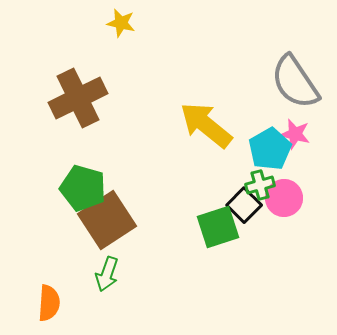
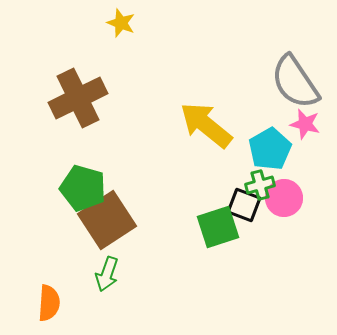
yellow star: rotated 8 degrees clockwise
pink star: moved 10 px right, 10 px up
black square: rotated 24 degrees counterclockwise
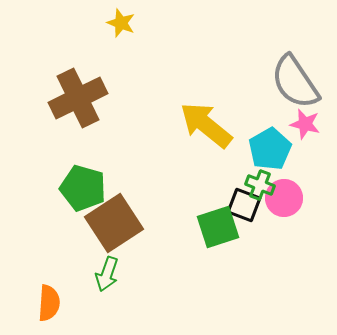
green cross: rotated 36 degrees clockwise
brown square: moved 7 px right, 3 px down
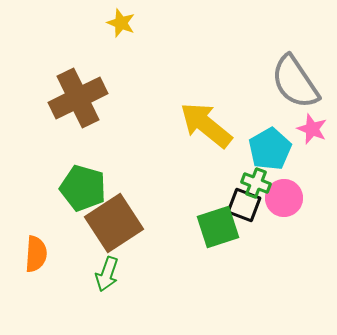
pink star: moved 7 px right, 5 px down; rotated 8 degrees clockwise
green cross: moved 4 px left, 2 px up
orange semicircle: moved 13 px left, 49 px up
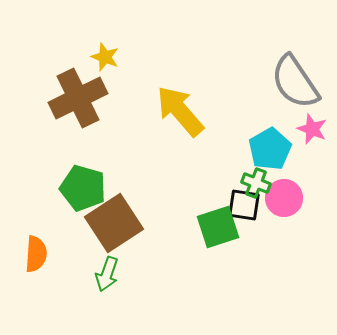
yellow star: moved 16 px left, 34 px down
yellow arrow: moved 26 px left, 14 px up; rotated 10 degrees clockwise
black square: rotated 12 degrees counterclockwise
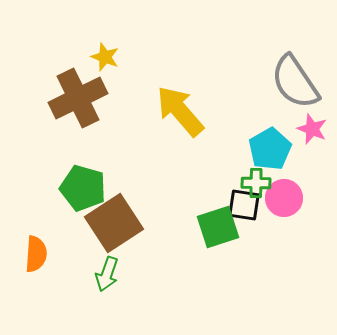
green cross: rotated 20 degrees counterclockwise
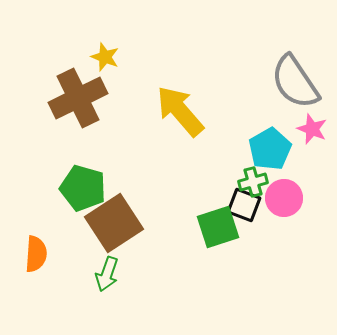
green cross: moved 3 px left, 1 px up; rotated 16 degrees counterclockwise
black square: rotated 12 degrees clockwise
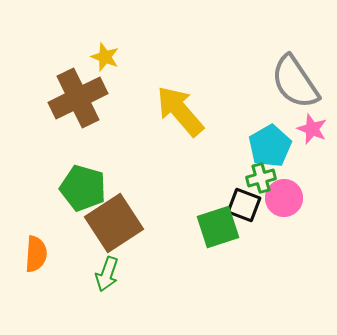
cyan pentagon: moved 3 px up
green cross: moved 8 px right, 4 px up
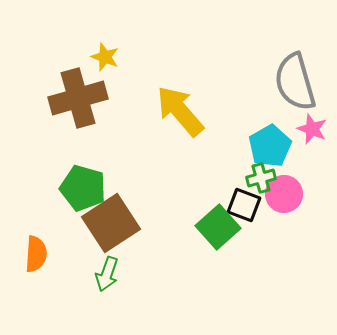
gray semicircle: rotated 18 degrees clockwise
brown cross: rotated 10 degrees clockwise
pink circle: moved 4 px up
brown square: moved 3 px left
green square: rotated 24 degrees counterclockwise
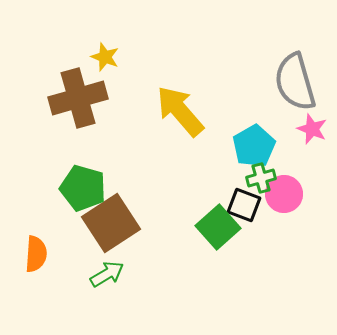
cyan pentagon: moved 16 px left
green arrow: rotated 140 degrees counterclockwise
